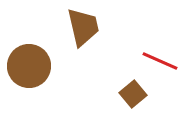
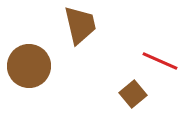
brown trapezoid: moved 3 px left, 2 px up
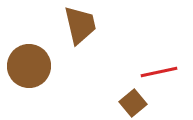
red line: moved 1 px left, 11 px down; rotated 36 degrees counterclockwise
brown square: moved 9 px down
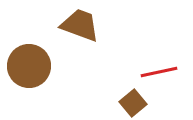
brown trapezoid: rotated 57 degrees counterclockwise
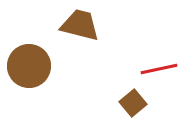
brown trapezoid: rotated 6 degrees counterclockwise
red line: moved 3 px up
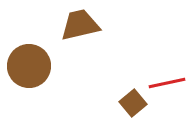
brown trapezoid: rotated 27 degrees counterclockwise
red line: moved 8 px right, 14 px down
